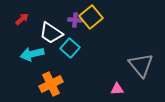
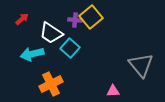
pink triangle: moved 4 px left, 2 px down
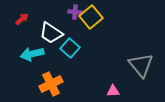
purple cross: moved 8 px up
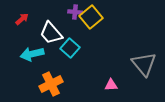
white trapezoid: rotated 15 degrees clockwise
gray triangle: moved 3 px right, 1 px up
pink triangle: moved 2 px left, 6 px up
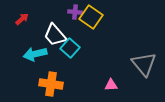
yellow square: rotated 15 degrees counterclockwise
white trapezoid: moved 4 px right, 2 px down
cyan arrow: moved 3 px right
orange cross: rotated 35 degrees clockwise
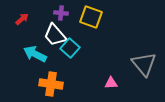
purple cross: moved 14 px left, 1 px down
yellow square: rotated 15 degrees counterclockwise
cyan arrow: rotated 40 degrees clockwise
pink triangle: moved 2 px up
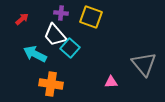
pink triangle: moved 1 px up
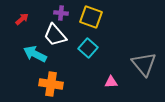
cyan square: moved 18 px right
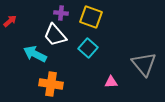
red arrow: moved 12 px left, 2 px down
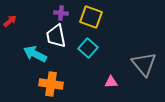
white trapezoid: moved 1 px right, 1 px down; rotated 30 degrees clockwise
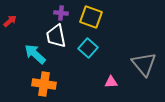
cyan arrow: rotated 15 degrees clockwise
orange cross: moved 7 px left
